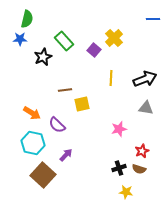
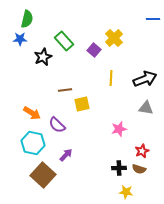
black cross: rotated 16 degrees clockwise
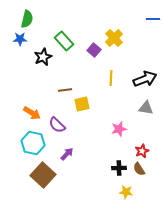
purple arrow: moved 1 px right, 1 px up
brown semicircle: rotated 40 degrees clockwise
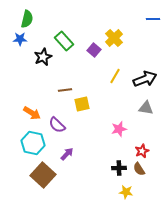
yellow line: moved 4 px right, 2 px up; rotated 28 degrees clockwise
